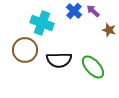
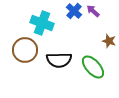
brown star: moved 11 px down
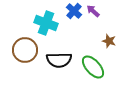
cyan cross: moved 4 px right
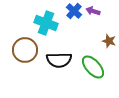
purple arrow: rotated 24 degrees counterclockwise
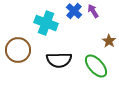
purple arrow: rotated 40 degrees clockwise
brown star: rotated 16 degrees clockwise
brown circle: moved 7 px left
green ellipse: moved 3 px right, 1 px up
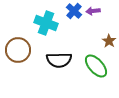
purple arrow: rotated 64 degrees counterclockwise
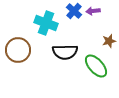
brown star: rotated 24 degrees clockwise
black semicircle: moved 6 px right, 8 px up
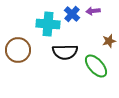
blue cross: moved 2 px left, 3 px down
cyan cross: moved 2 px right, 1 px down; rotated 15 degrees counterclockwise
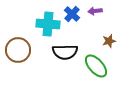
purple arrow: moved 2 px right
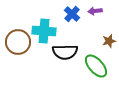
cyan cross: moved 4 px left, 7 px down
brown circle: moved 8 px up
